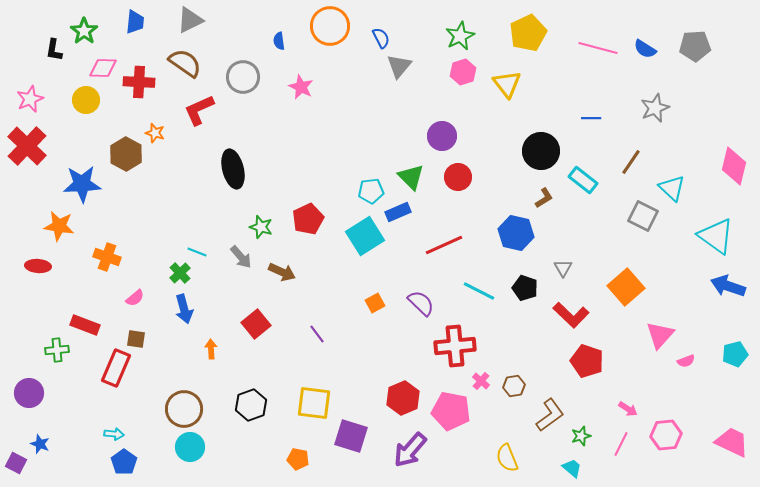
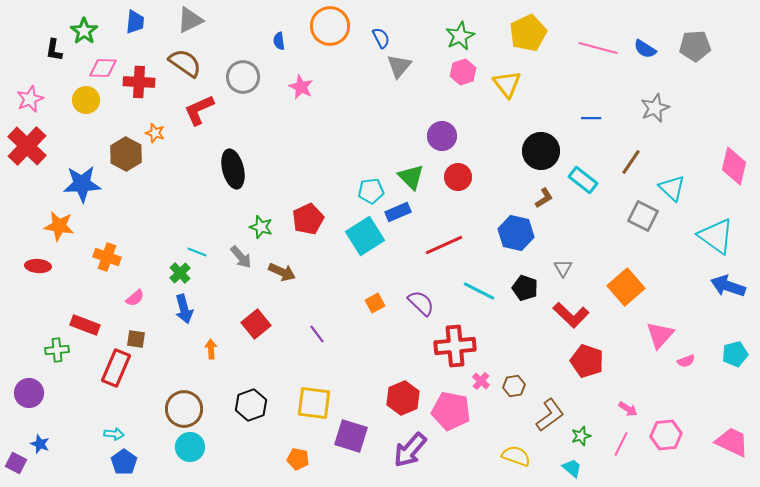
yellow semicircle at (507, 458): moved 9 px right, 2 px up; rotated 132 degrees clockwise
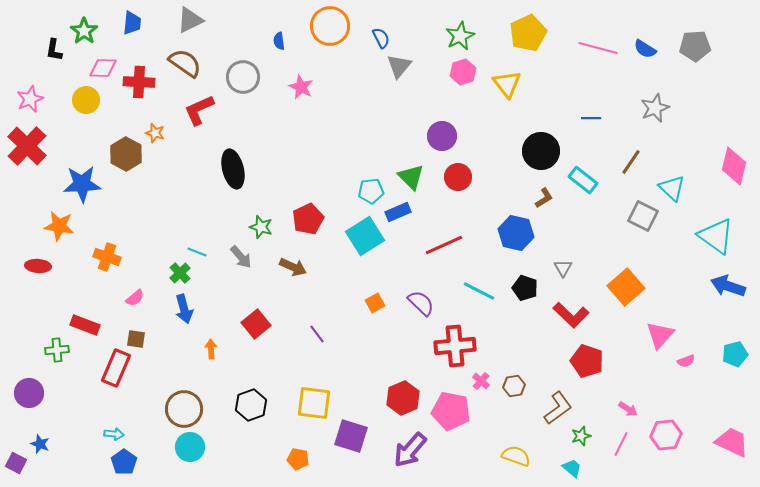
blue trapezoid at (135, 22): moved 3 px left, 1 px down
brown arrow at (282, 272): moved 11 px right, 5 px up
brown L-shape at (550, 415): moved 8 px right, 7 px up
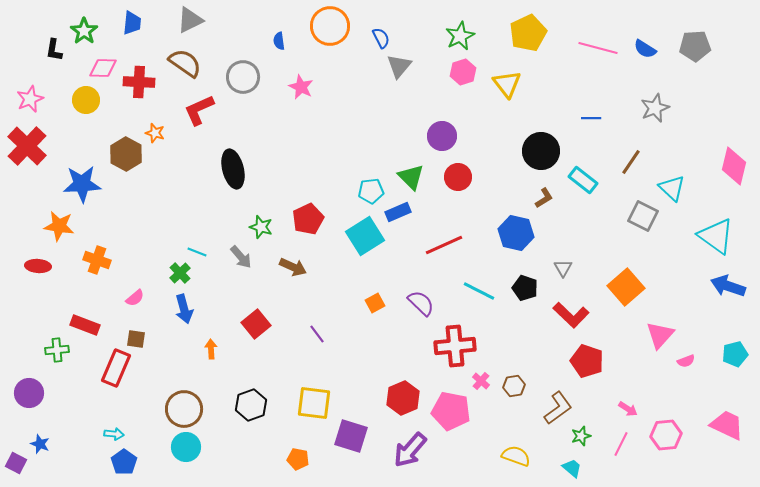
orange cross at (107, 257): moved 10 px left, 3 px down
pink trapezoid at (732, 442): moved 5 px left, 17 px up
cyan circle at (190, 447): moved 4 px left
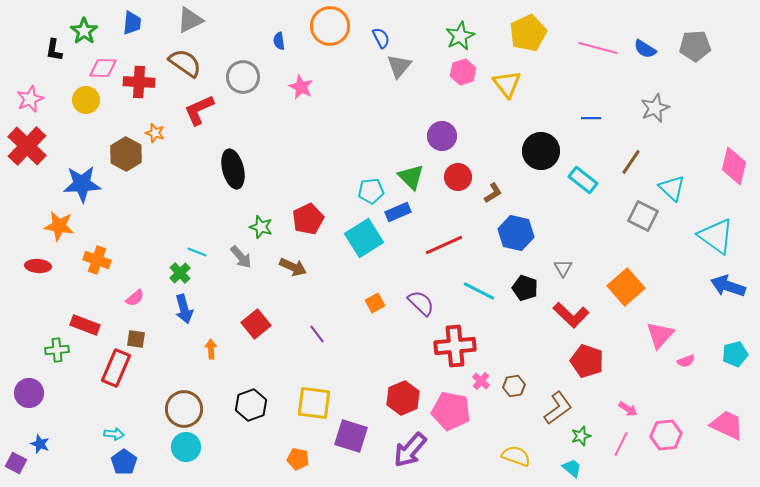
brown L-shape at (544, 198): moved 51 px left, 5 px up
cyan square at (365, 236): moved 1 px left, 2 px down
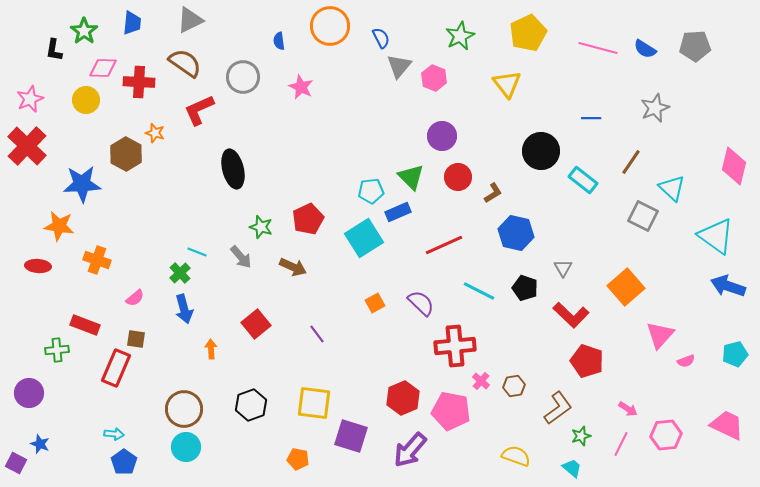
pink hexagon at (463, 72): moved 29 px left, 6 px down; rotated 20 degrees counterclockwise
